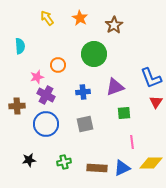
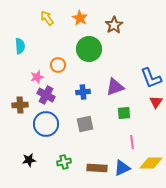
green circle: moved 5 px left, 5 px up
brown cross: moved 3 px right, 1 px up
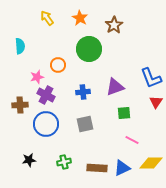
pink line: moved 2 px up; rotated 56 degrees counterclockwise
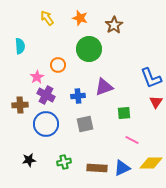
orange star: rotated 14 degrees counterclockwise
pink star: rotated 16 degrees counterclockwise
purple triangle: moved 11 px left
blue cross: moved 5 px left, 4 px down
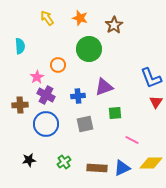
green square: moved 9 px left
green cross: rotated 24 degrees counterclockwise
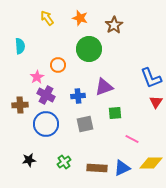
pink line: moved 1 px up
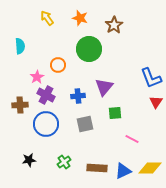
purple triangle: rotated 30 degrees counterclockwise
yellow diamond: moved 1 px left, 5 px down
blue triangle: moved 1 px right, 3 px down
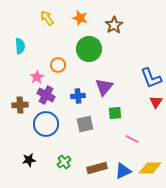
brown rectangle: rotated 18 degrees counterclockwise
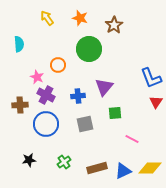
cyan semicircle: moved 1 px left, 2 px up
pink star: rotated 16 degrees counterclockwise
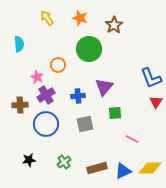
purple cross: rotated 30 degrees clockwise
